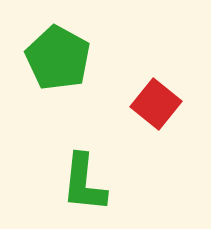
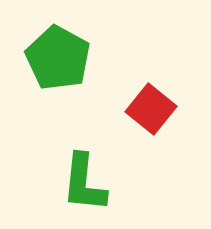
red square: moved 5 px left, 5 px down
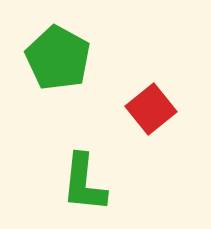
red square: rotated 12 degrees clockwise
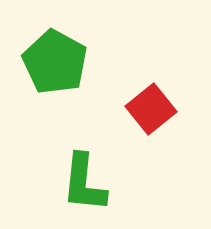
green pentagon: moved 3 px left, 4 px down
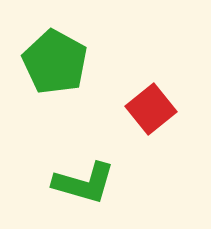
green L-shape: rotated 80 degrees counterclockwise
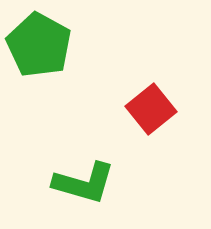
green pentagon: moved 16 px left, 17 px up
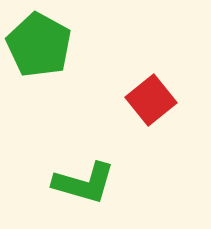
red square: moved 9 px up
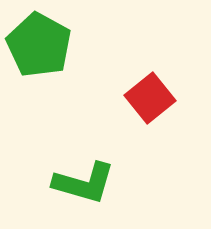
red square: moved 1 px left, 2 px up
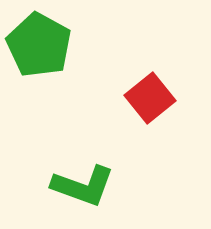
green L-shape: moved 1 px left, 3 px down; rotated 4 degrees clockwise
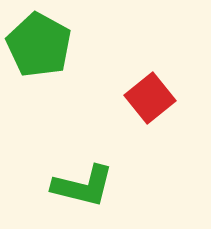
green L-shape: rotated 6 degrees counterclockwise
